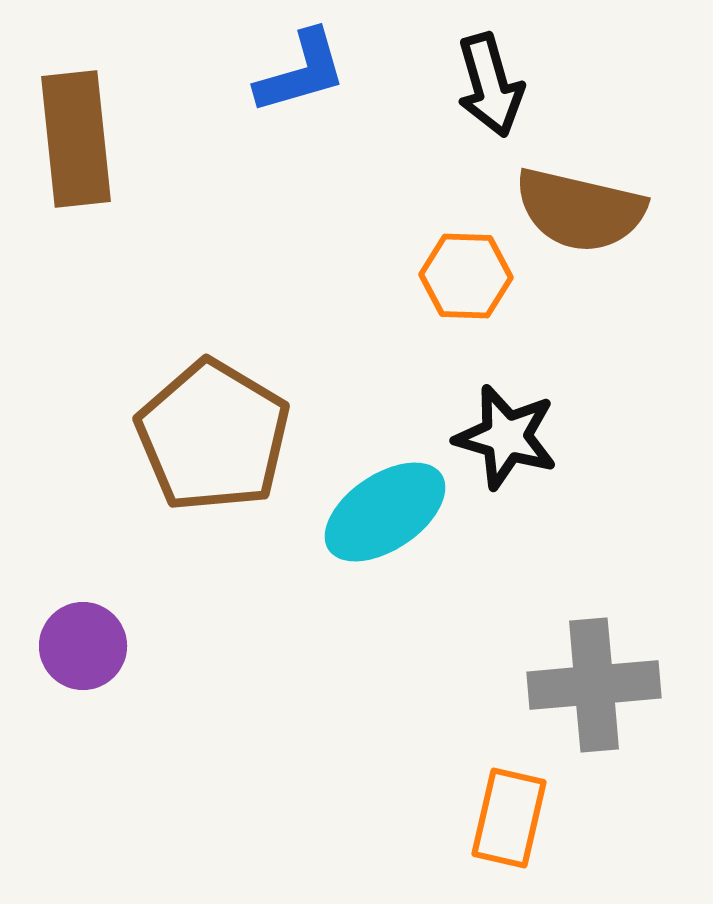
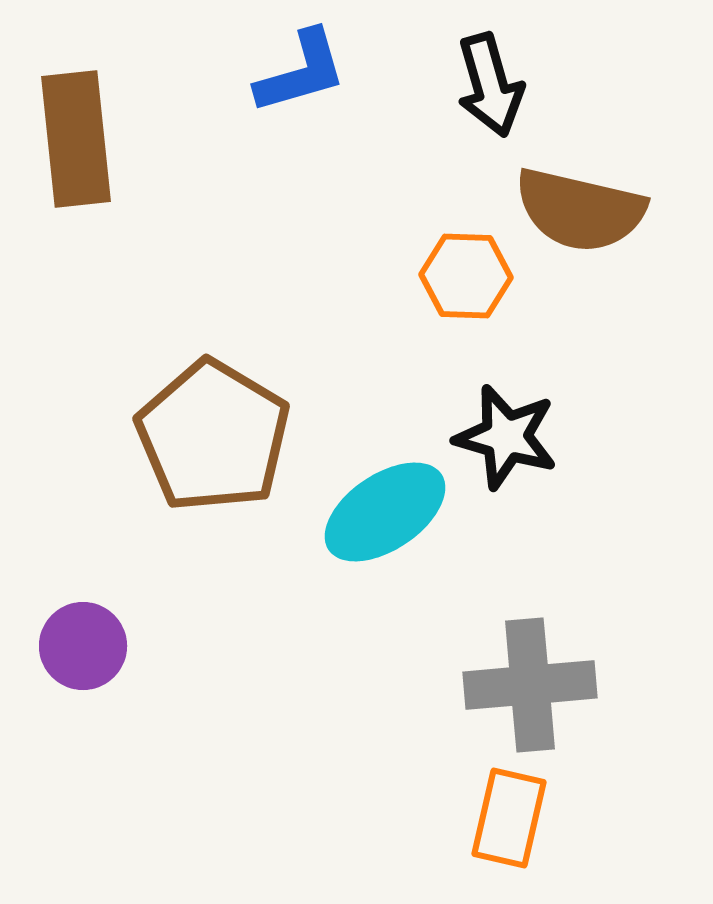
gray cross: moved 64 px left
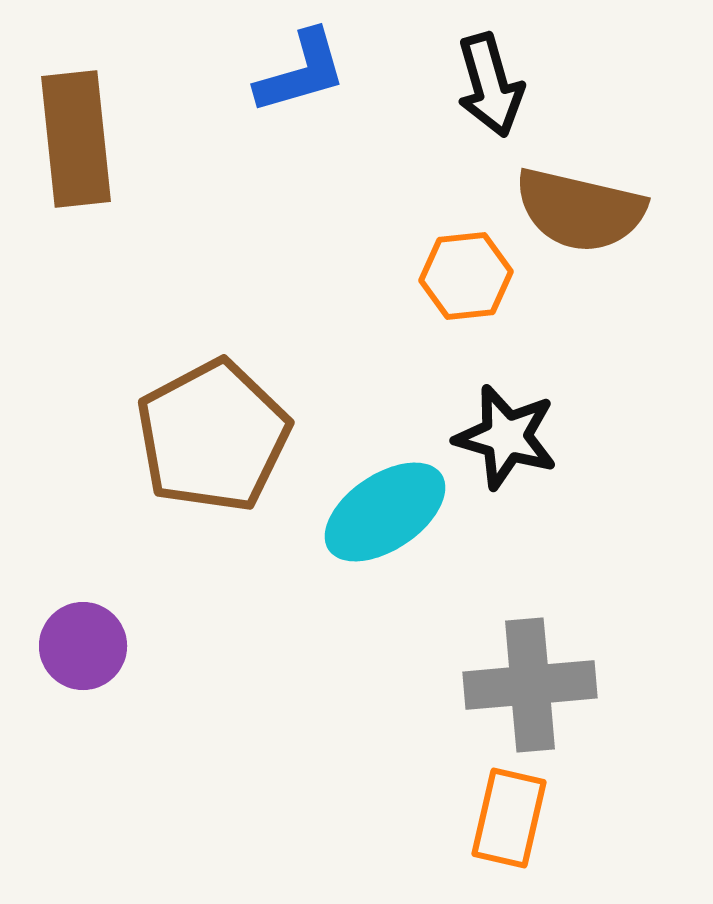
orange hexagon: rotated 8 degrees counterclockwise
brown pentagon: rotated 13 degrees clockwise
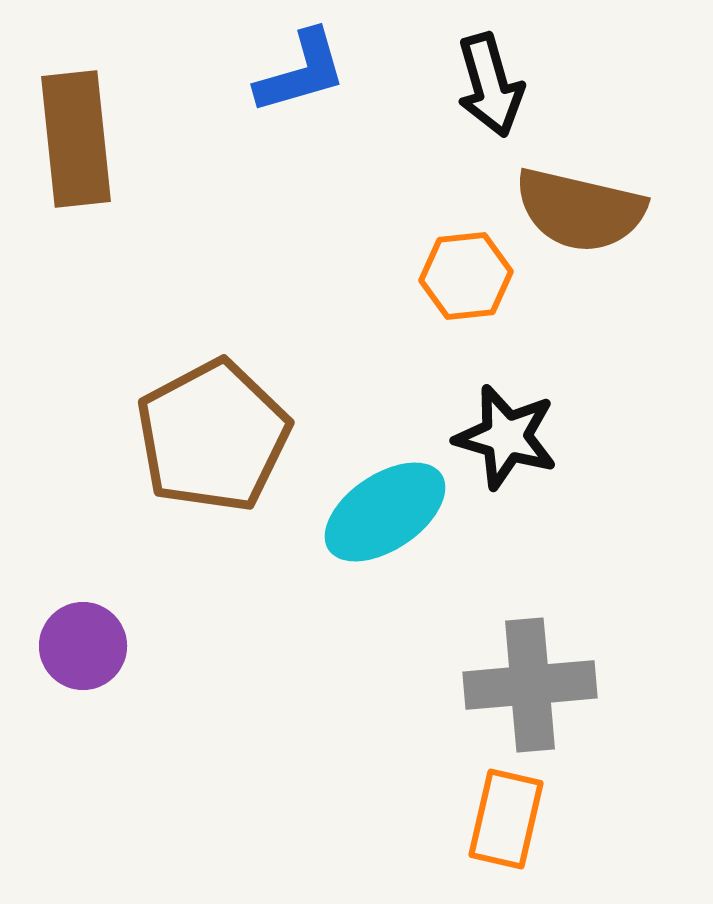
orange rectangle: moved 3 px left, 1 px down
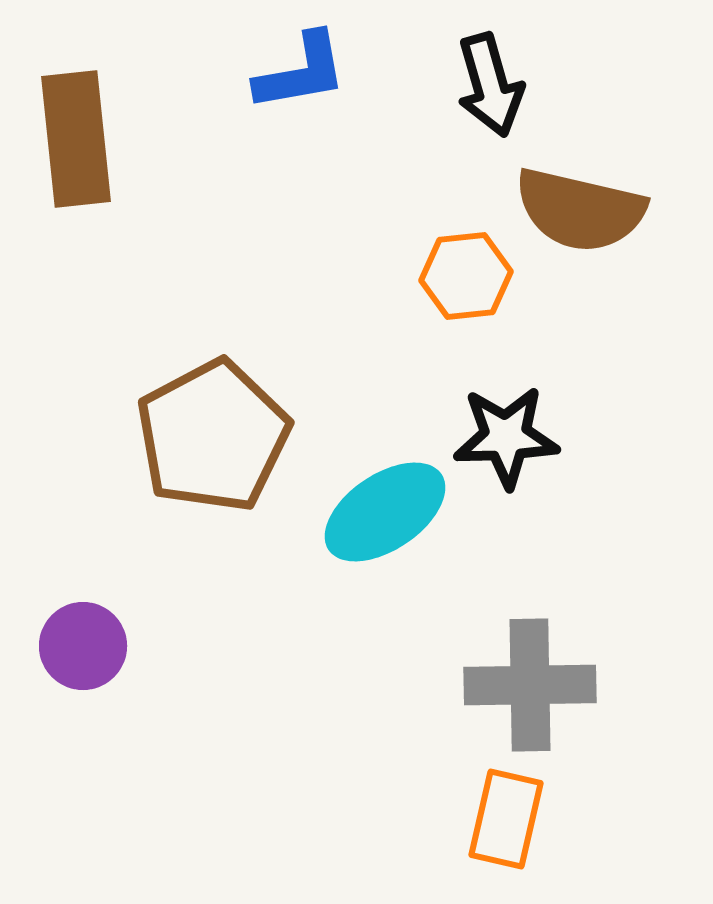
blue L-shape: rotated 6 degrees clockwise
black star: rotated 18 degrees counterclockwise
gray cross: rotated 4 degrees clockwise
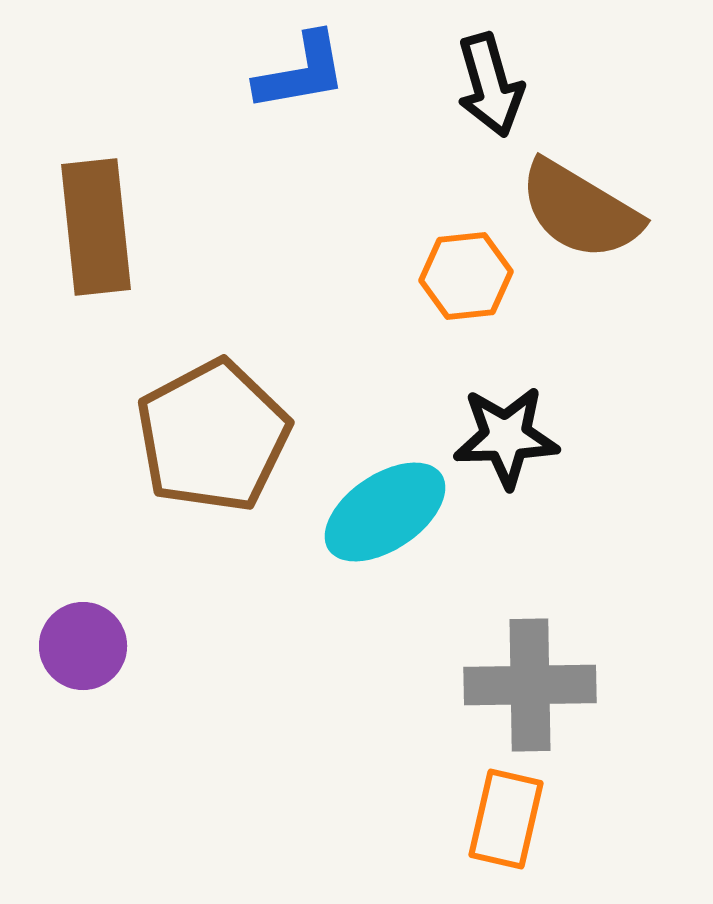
brown rectangle: moved 20 px right, 88 px down
brown semicircle: rotated 18 degrees clockwise
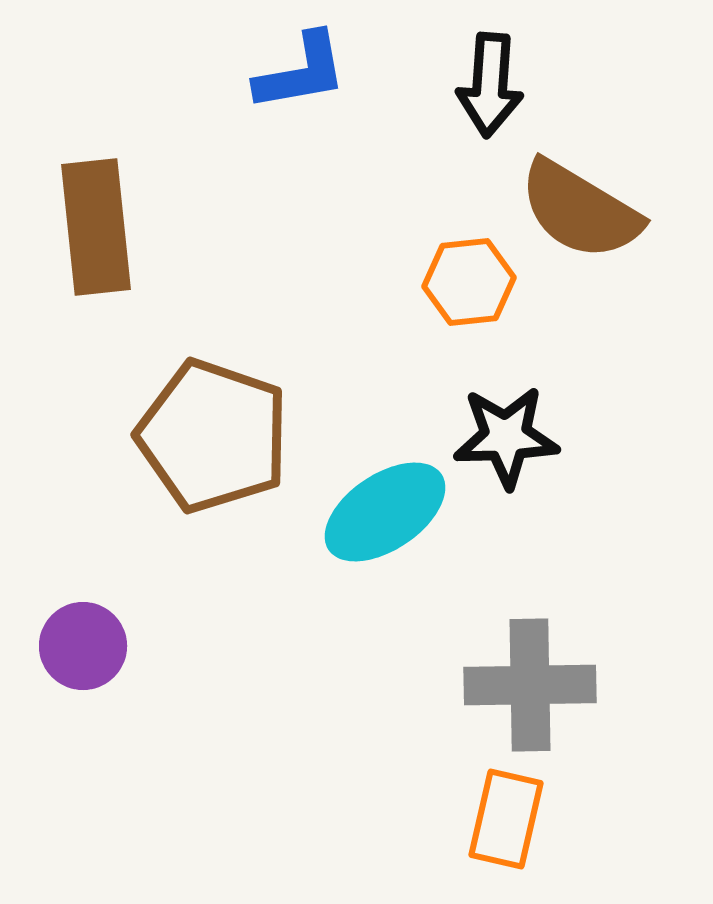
black arrow: rotated 20 degrees clockwise
orange hexagon: moved 3 px right, 6 px down
brown pentagon: rotated 25 degrees counterclockwise
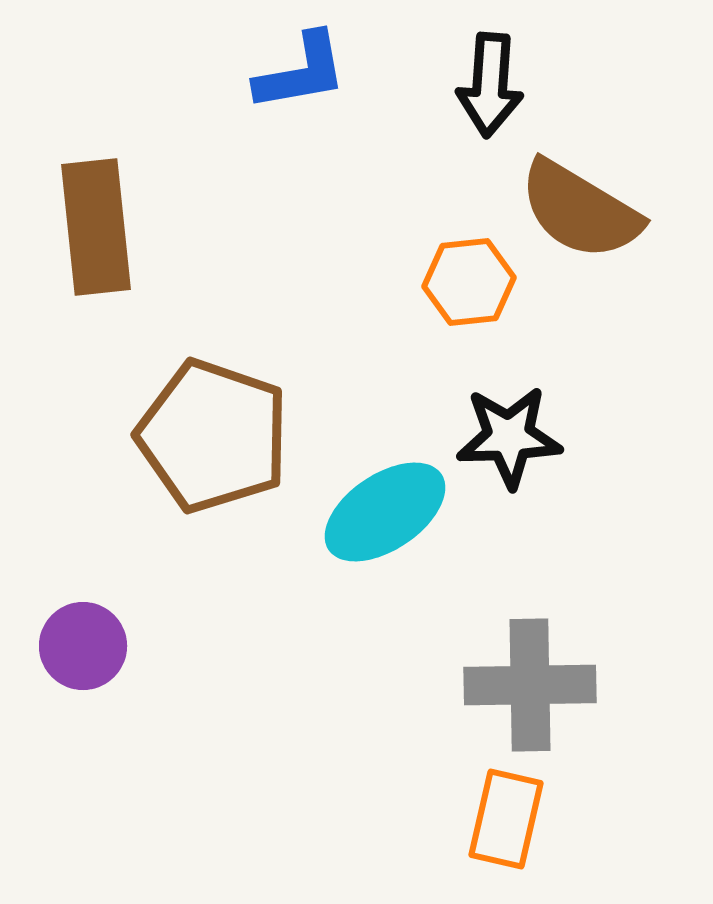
black star: moved 3 px right
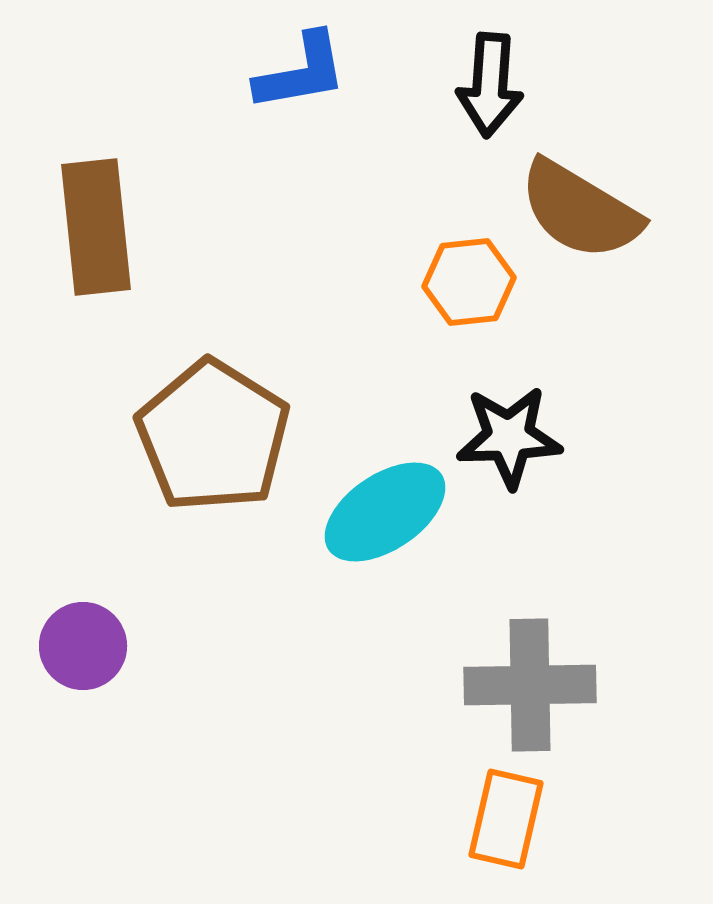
brown pentagon: rotated 13 degrees clockwise
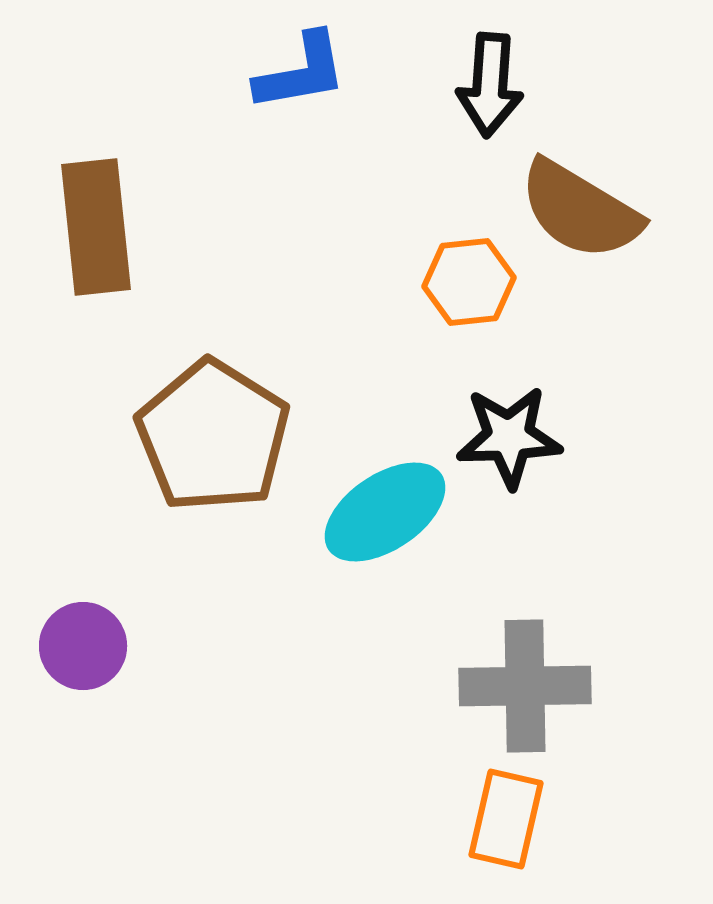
gray cross: moved 5 px left, 1 px down
